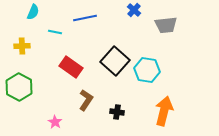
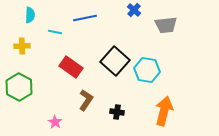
cyan semicircle: moved 3 px left, 3 px down; rotated 21 degrees counterclockwise
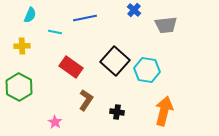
cyan semicircle: rotated 21 degrees clockwise
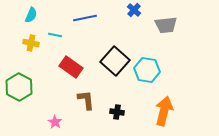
cyan semicircle: moved 1 px right
cyan line: moved 3 px down
yellow cross: moved 9 px right, 3 px up; rotated 14 degrees clockwise
brown L-shape: rotated 40 degrees counterclockwise
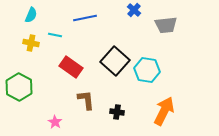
orange arrow: rotated 12 degrees clockwise
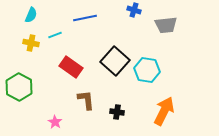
blue cross: rotated 24 degrees counterclockwise
cyan line: rotated 32 degrees counterclockwise
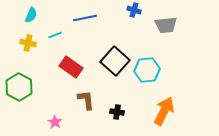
yellow cross: moved 3 px left
cyan hexagon: rotated 15 degrees counterclockwise
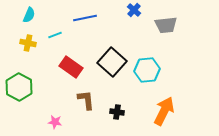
blue cross: rotated 24 degrees clockwise
cyan semicircle: moved 2 px left
black square: moved 3 px left, 1 px down
pink star: rotated 24 degrees counterclockwise
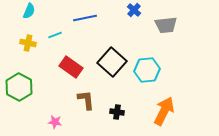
cyan semicircle: moved 4 px up
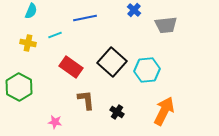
cyan semicircle: moved 2 px right
black cross: rotated 24 degrees clockwise
